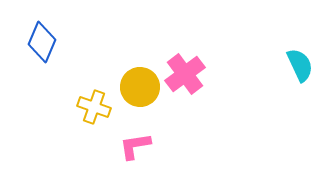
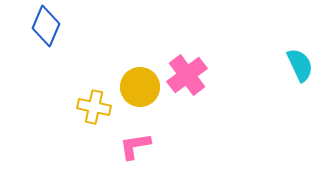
blue diamond: moved 4 px right, 16 px up
pink cross: moved 2 px right, 1 px down
yellow cross: rotated 8 degrees counterclockwise
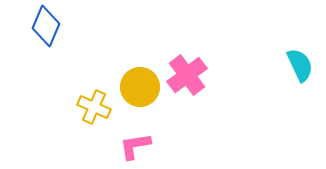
yellow cross: rotated 12 degrees clockwise
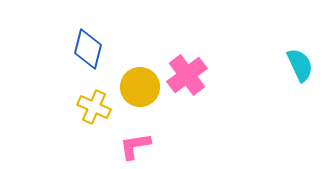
blue diamond: moved 42 px right, 23 px down; rotated 9 degrees counterclockwise
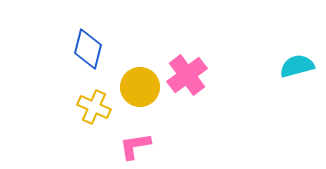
cyan semicircle: moved 3 px left, 1 px down; rotated 80 degrees counterclockwise
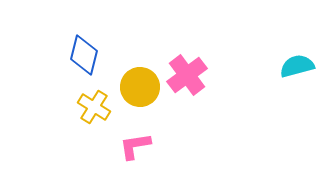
blue diamond: moved 4 px left, 6 px down
yellow cross: rotated 8 degrees clockwise
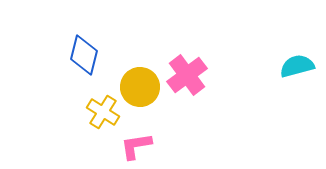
yellow cross: moved 9 px right, 5 px down
pink L-shape: moved 1 px right
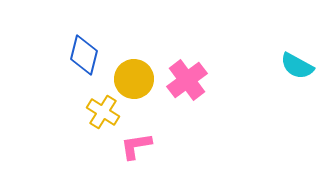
cyan semicircle: rotated 136 degrees counterclockwise
pink cross: moved 5 px down
yellow circle: moved 6 px left, 8 px up
